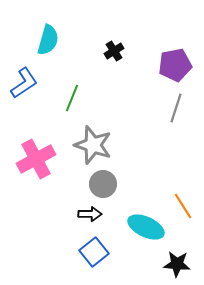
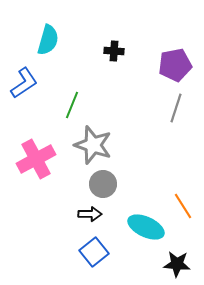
black cross: rotated 36 degrees clockwise
green line: moved 7 px down
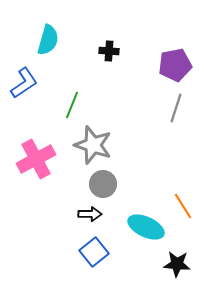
black cross: moved 5 px left
